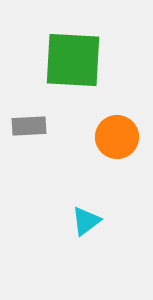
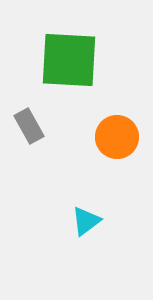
green square: moved 4 px left
gray rectangle: rotated 64 degrees clockwise
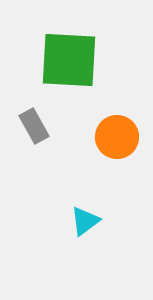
gray rectangle: moved 5 px right
cyan triangle: moved 1 px left
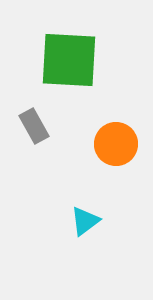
orange circle: moved 1 px left, 7 px down
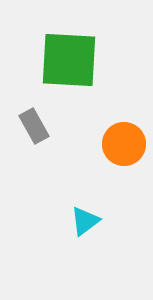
orange circle: moved 8 px right
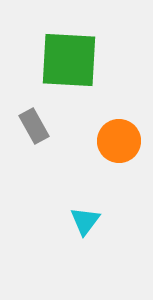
orange circle: moved 5 px left, 3 px up
cyan triangle: rotated 16 degrees counterclockwise
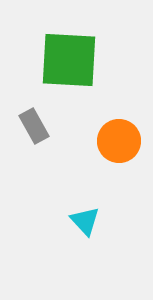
cyan triangle: rotated 20 degrees counterclockwise
